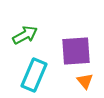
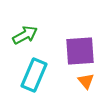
purple square: moved 4 px right
orange triangle: moved 1 px right
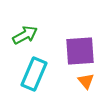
cyan rectangle: moved 1 px up
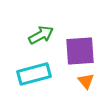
green arrow: moved 16 px right
cyan rectangle: rotated 52 degrees clockwise
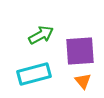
orange triangle: moved 3 px left
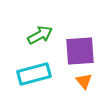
green arrow: moved 1 px left
orange triangle: moved 1 px right
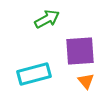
green arrow: moved 7 px right, 16 px up
orange triangle: moved 2 px right
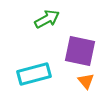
purple square: rotated 16 degrees clockwise
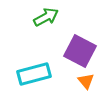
green arrow: moved 1 px left, 2 px up
purple square: rotated 16 degrees clockwise
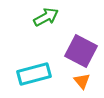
purple square: moved 1 px right
orange triangle: moved 4 px left
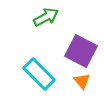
cyan rectangle: moved 5 px right; rotated 60 degrees clockwise
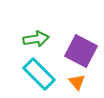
green arrow: moved 10 px left, 22 px down; rotated 20 degrees clockwise
orange triangle: moved 5 px left, 1 px down
